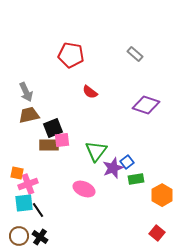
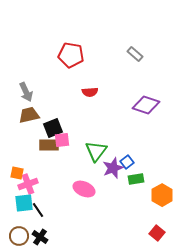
red semicircle: rotated 42 degrees counterclockwise
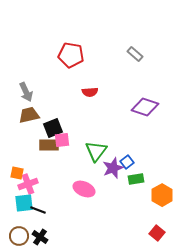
purple diamond: moved 1 px left, 2 px down
black line: rotated 35 degrees counterclockwise
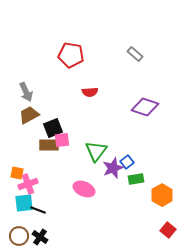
brown trapezoid: rotated 15 degrees counterclockwise
red square: moved 11 px right, 3 px up
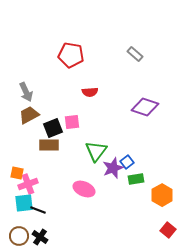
pink square: moved 10 px right, 18 px up
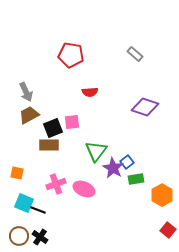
purple star: rotated 20 degrees counterclockwise
pink cross: moved 28 px right
cyan square: rotated 30 degrees clockwise
